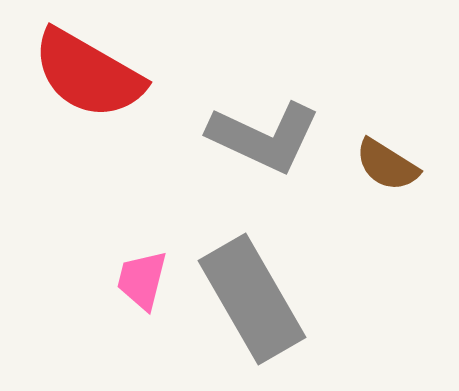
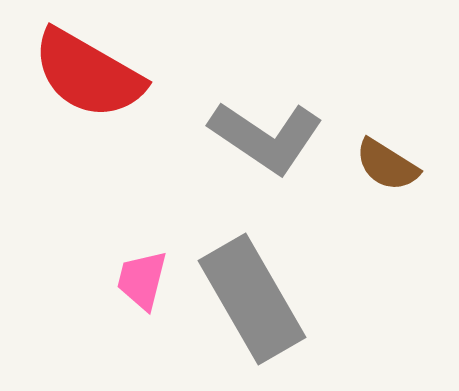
gray L-shape: moved 2 px right; rotated 9 degrees clockwise
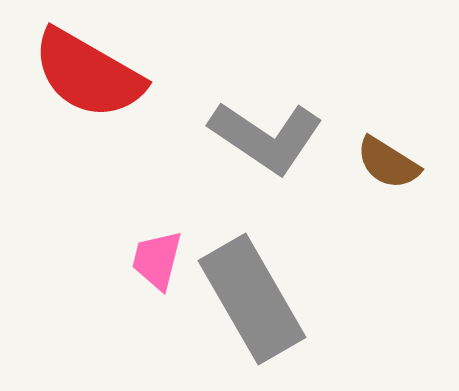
brown semicircle: moved 1 px right, 2 px up
pink trapezoid: moved 15 px right, 20 px up
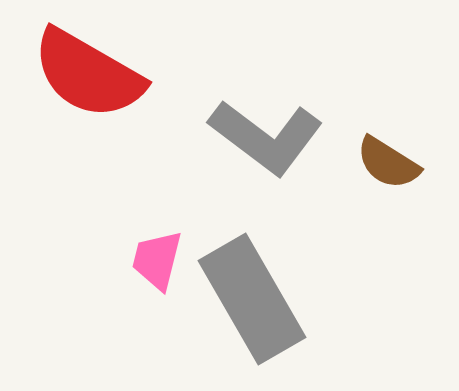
gray L-shape: rotated 3 degrees clockwise
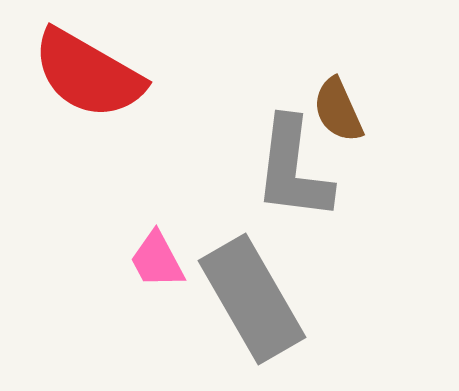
gray L-shape: moved 27 px right, 32 px down; rotated 60 degrees clockwise
brown semicircle: moved 50 px left, 53 px up; rotated 34 degrees clockwise
pink trapezoid: rotated 42 degrees counterclockwise
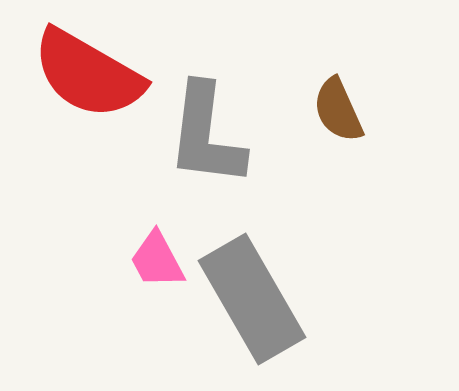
gray L-shape: moved 87 px left, 34 px up
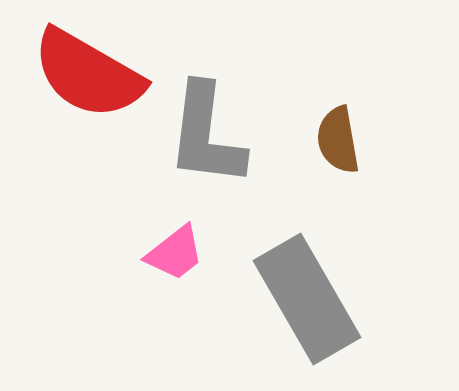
brown semicircle: moved 30 px down; rotated 14 degrees clockwise
pink trapezoid: moved 18 px right, 7 px up; rotated 100 degrees counterclockwise
gray rectangle: moved 55 px right
